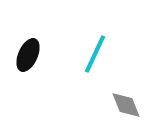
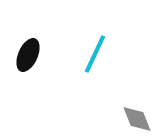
gray diamond: moved 11 px right, 14 px down
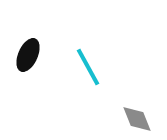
cyan line: moved 7 px left, 13 px down; rotated 54 degrees counterclockwise
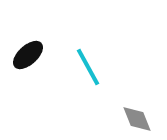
black ellipse: rotated 24 degrees clockwise
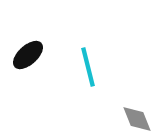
cyan line: rotated 15 degrees clockwise
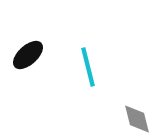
gray diamond: rotated 8 degrees clockwise
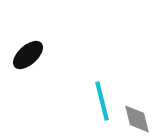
cyan line: moved 14 px right, 34 px down
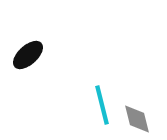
cyan line: moved 4 px down
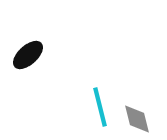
cyan line: moved 2 px left, 2 px down
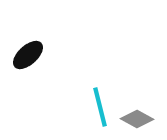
gray diamond: rotated 48 degrees counterclockwise
